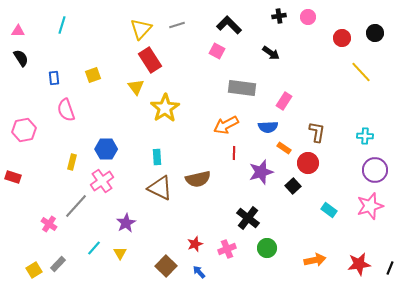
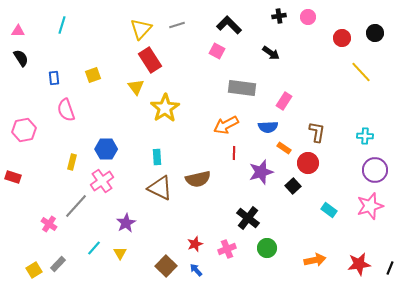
blue arrow at (199, 272): moved 3 px left, 2 px up
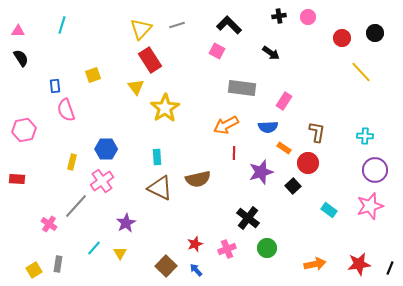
blue rectangle at (54, 78): moved 1 px right, 8 px down
red rectangle at (13, 177): moved 4 px right, 2 px down; rotated 14 degrees counterclockwise
orange arrow at (315, 260): moved 4 px down
gray rectangle at (58, 264): rotated 35 degrees counterclockwise
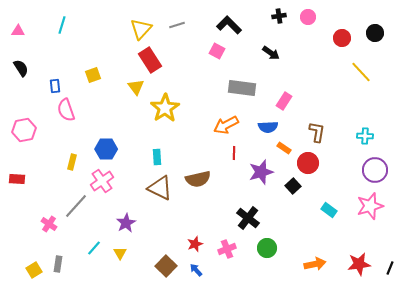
black semicircle at (21, 58): moved 10 px down
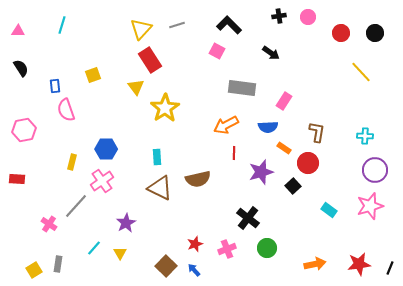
red circle at (342, 38): moved 1 px left, 5 px up
blue arrow at (196, 270): moved 2 px left
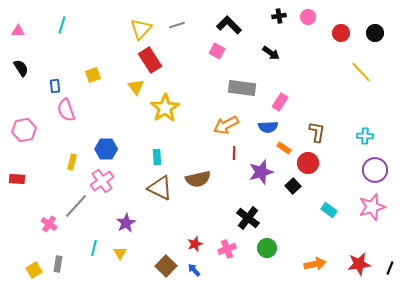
pink rectangle at (284, 101): moved 4 px left, 1 px down
pink star at (370, 206): moved 2 px right, 1 px down
cyan line at (94, 248): rotated 28 degrees counterclockwise
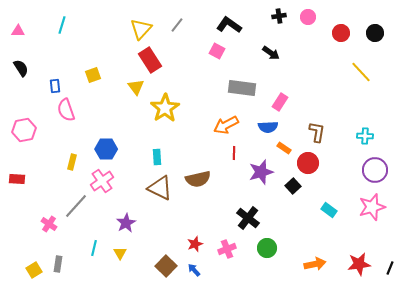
gray line at (177, 25): rotated 35 degrees counterclockwise
black L-shape at (229, 25): rotated 10 degrees counterclockwise
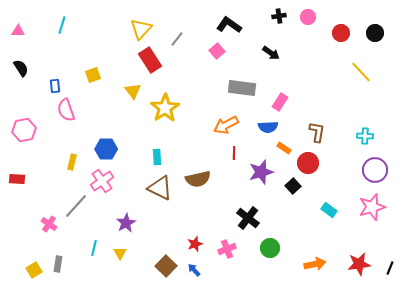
gray line at (177, 25): moved 14 px down
pink square at (217, 51): rotated 21 degrees clockwise
yellow triangle at (136, 87): moved 3 px left, 4 px down
green circle at (267, 248): moved 3 px right
